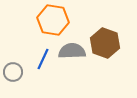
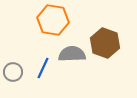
gray semicircle: moved 3 px down
blue line: moved 9 px down
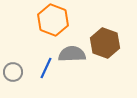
orange hexagon: rotated 12 degrees clockwise
blue line: moved 3 px right
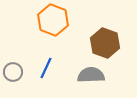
gray semicircle: moved 19 px right, 21 px down
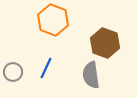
gray semicircle: rotated 96 degrees counterclockwise
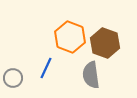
orange hexagon: moved 17 px right, 17 px down
gray circle: moved 6 px down
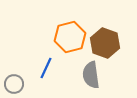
orange hexagon: rotated 24 degrees clockwise
gray circle: moved 1 px right, 6 px down
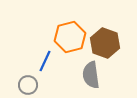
blue line: moved 1 px left, 7 px up
gray circle: moved 14 px right, 1 px down
